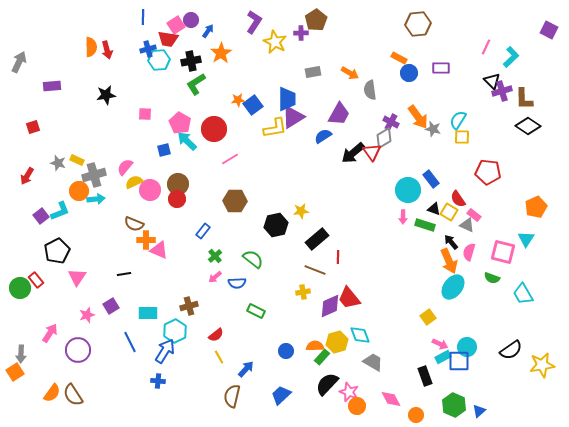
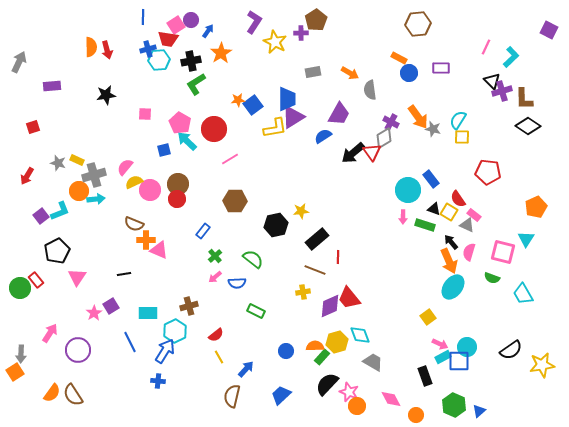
pink star at (87, 315): moved 7 px right, 2 px up; rotated 14 degrees counterclockwise
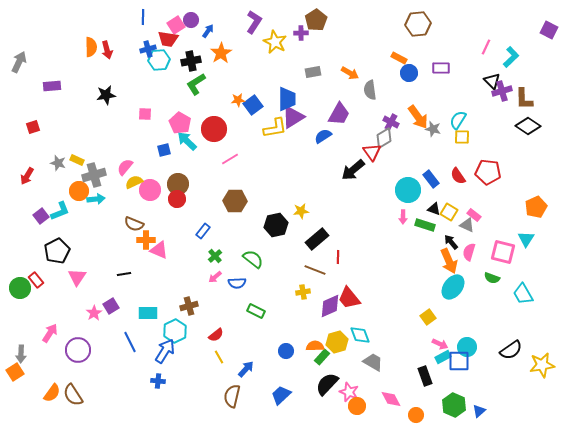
black arrow at (353, 153): moved 17 px down
red semicircle at (458, 199): moved 23 px up
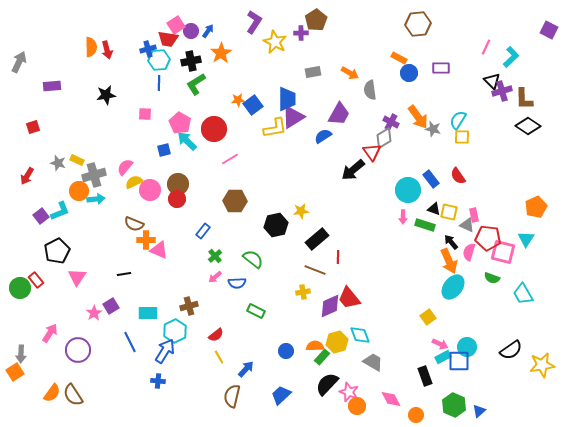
blue line at (143, 17): moved 16 px right, 66 px down
purple circle at (191, 20): moved 11 px down
red pentagon at (488, 172): moved 66 px down
yellow square at (449, 212): rotated 18 degrees counterclockwise
pink rectangle at (474, 215): rotated 40 degrees clockwise
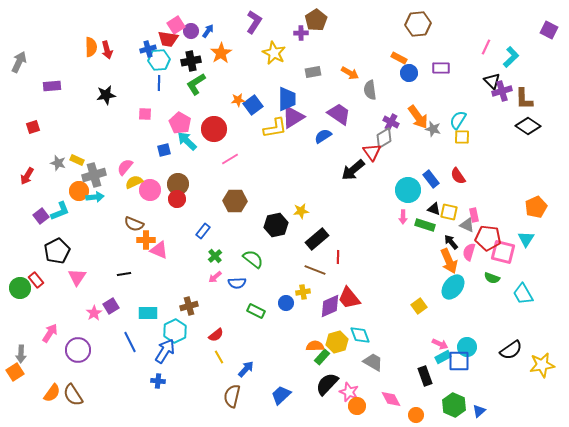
yellow star at (275, 42): moved 1 px left, 11 px down
purple trapezoid at (339, 114): rotated 85 degrees counterclockwise
cyan arrow at (96, 199): moved 1 px left, 2 px up
yellow square at (428, 317): moved 9 px left, 11 px up
blue circle at (286, 351): moved 48 px up
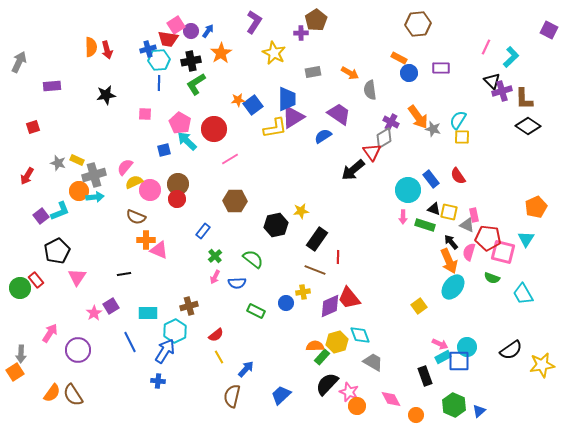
brown semicircle at (134, 224): moved 2 px right, 7 px up
black rectangle at (317, 239): rotated 15 degrees counterclockwise
pink arrow at (215, 277): rotated 24 degrees counterclockwise
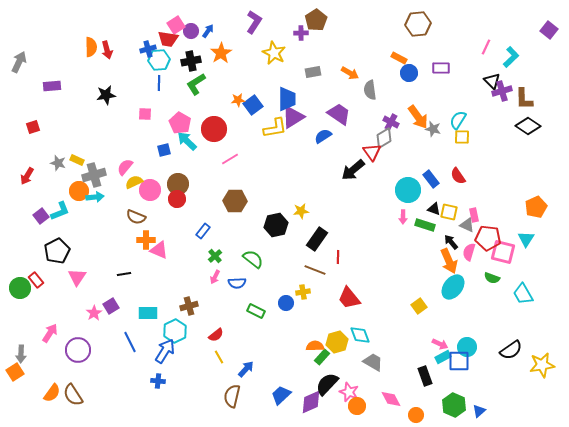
purple square at (549, 30): rotated 12 degrees clockwise
purple diamond at (330, 306): moved 19 px left, 96 px down
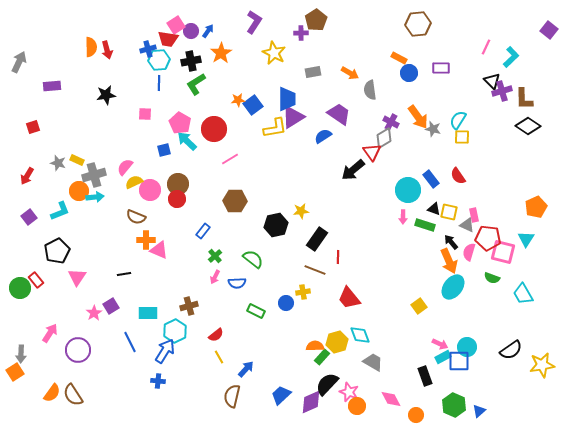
purple square at (41, 216): moved 12 px left, 1 px down
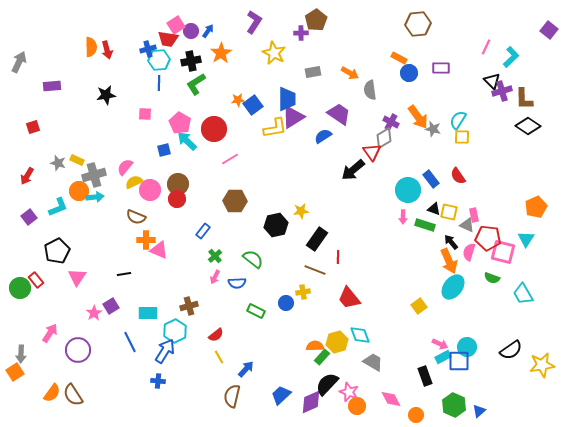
cyan L-shape at (60, 211): moved 2 px left, 4 px up
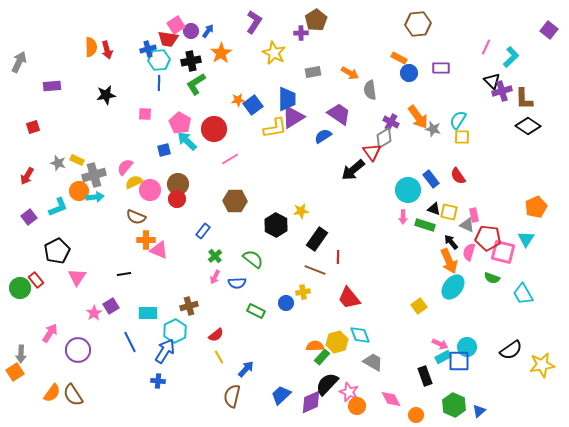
black hexagon at (276, 225): rotated 20 degrees counterclockwise
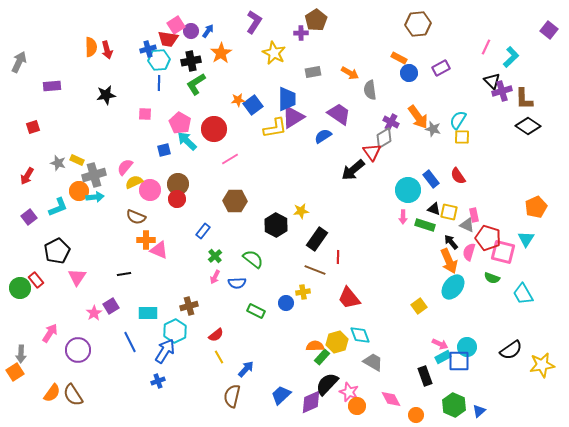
purple rectangle at (441, 68): rotated 30 degrees counterclockwise
red pentagon at (488, 238): rotated 10 degrees clockwise
blue cross at (158, 381): rotated 24 degrees counterclockwise
